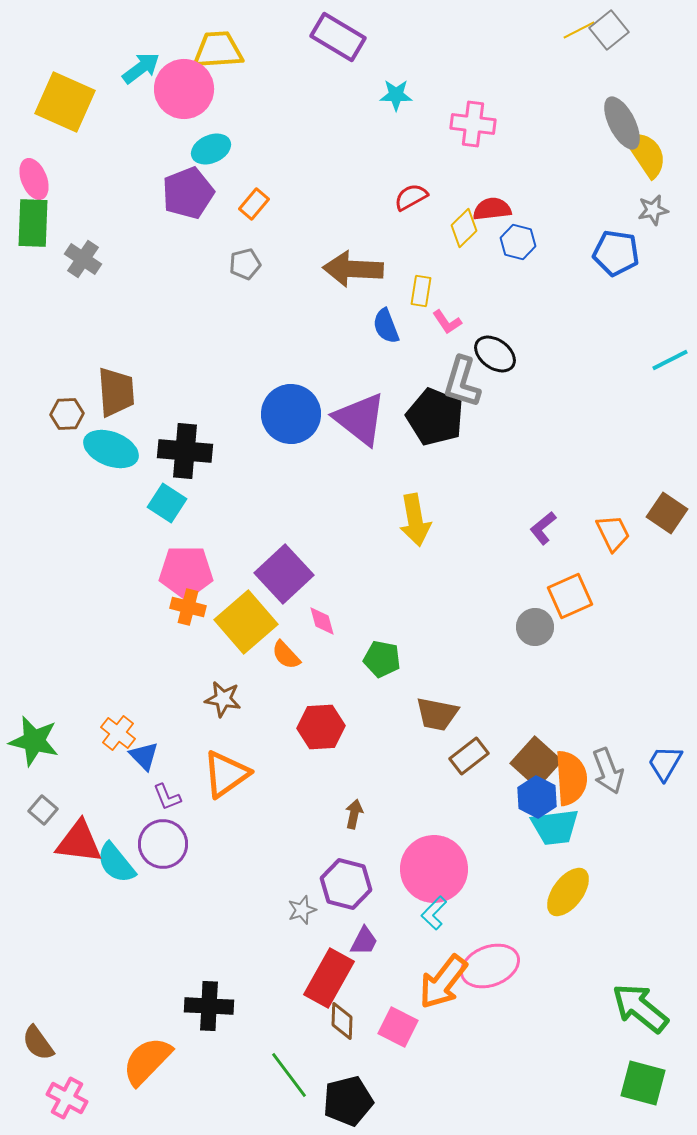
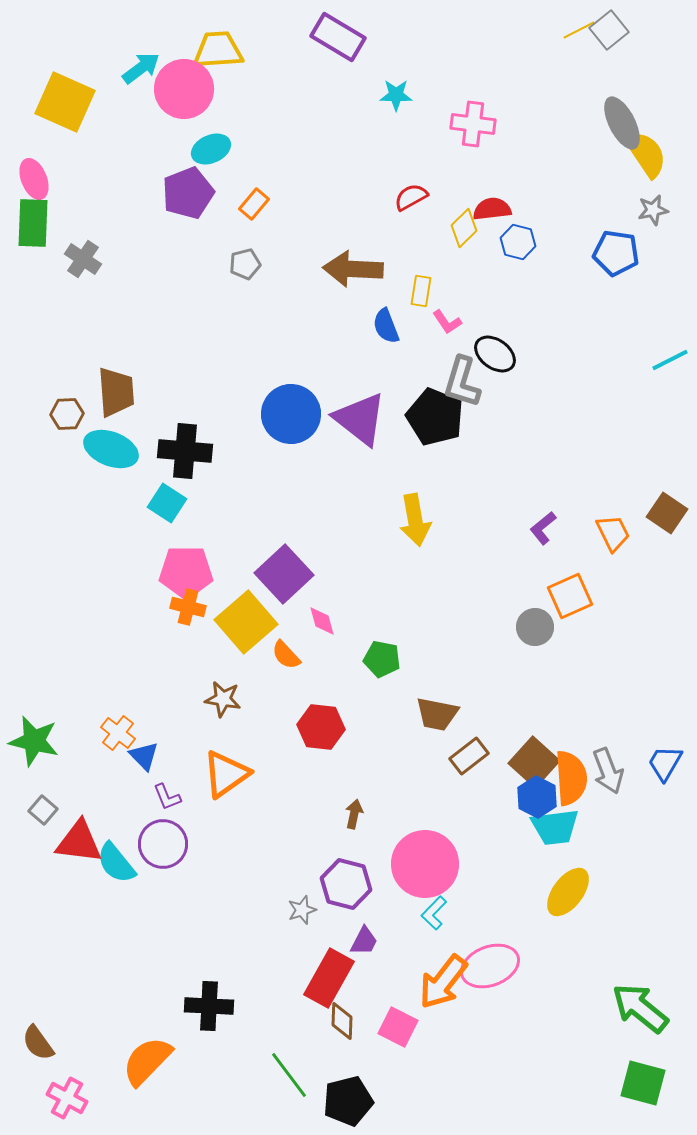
red hexagon at (321, 727): rotated 9 degrees clockwise
brown square at (536, 762): moved 2 px left
pink circle at (434, 869): moved 9 px left, 5 px up
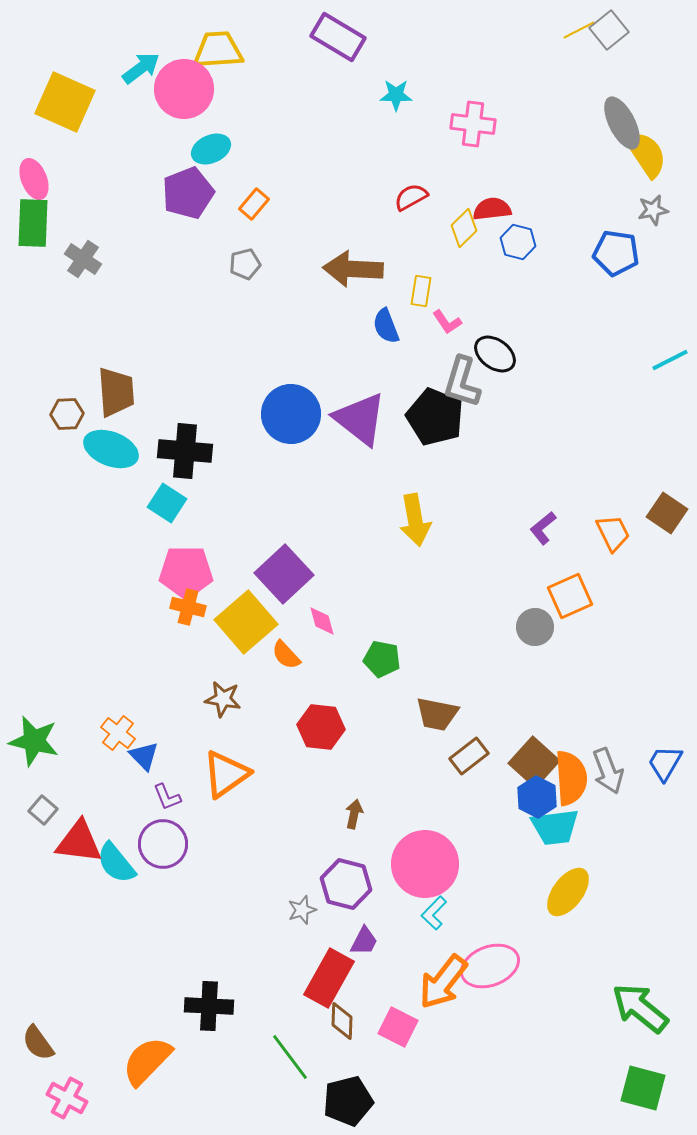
green line at (289, 1075): moved 1 px right, 18 px up
green square at (643, 1083): moved 5 px down
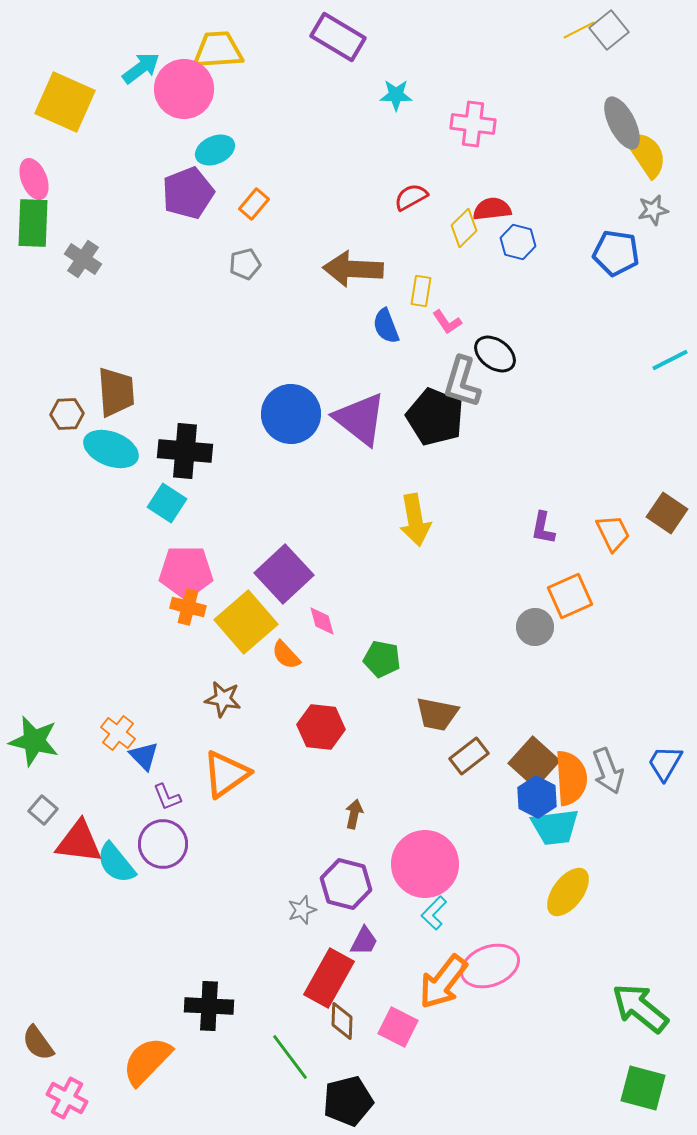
cyan ellipse at (211, 149): moved 4 px right, 1 px down
purple L-shape at (543, 528): rotated 40 degrees counterclockwise
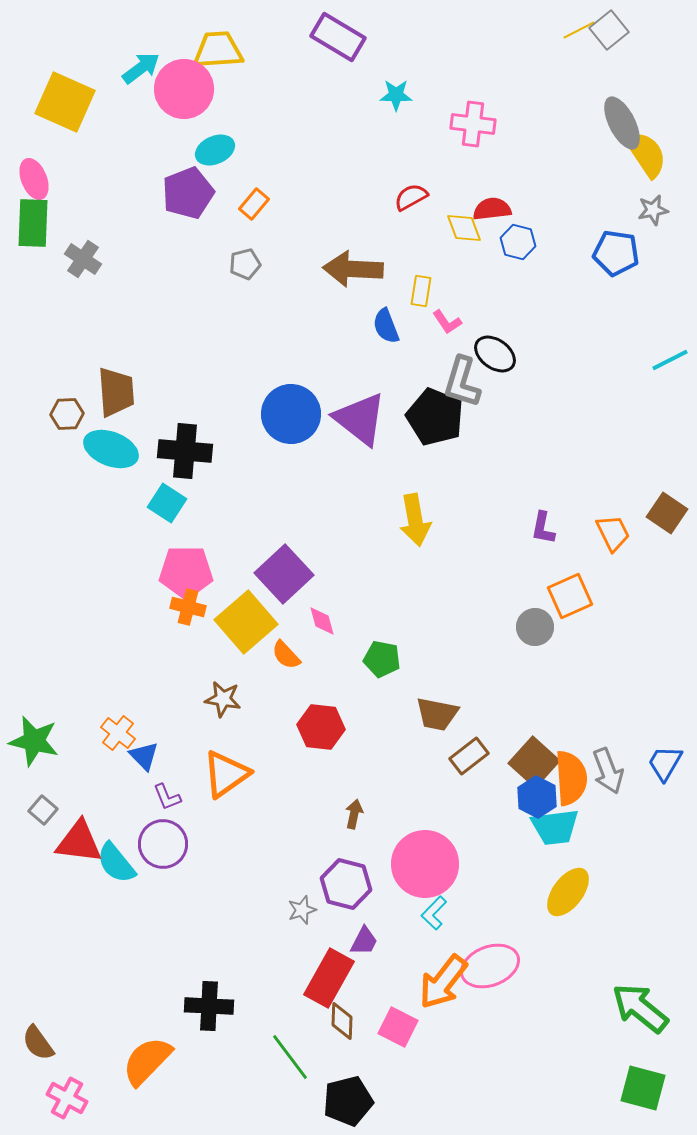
yellow diamond at (464, 228): rotated 66 degrees counterclockwise
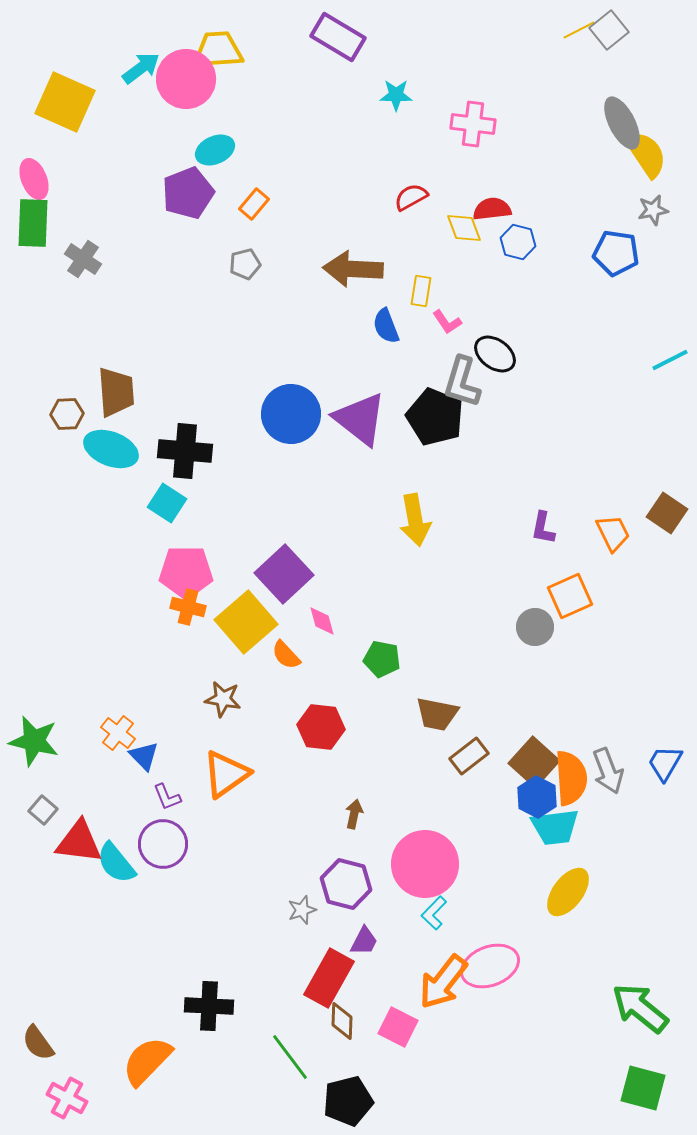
pink circle at (184, 89): moved 2 px right, 10 px up
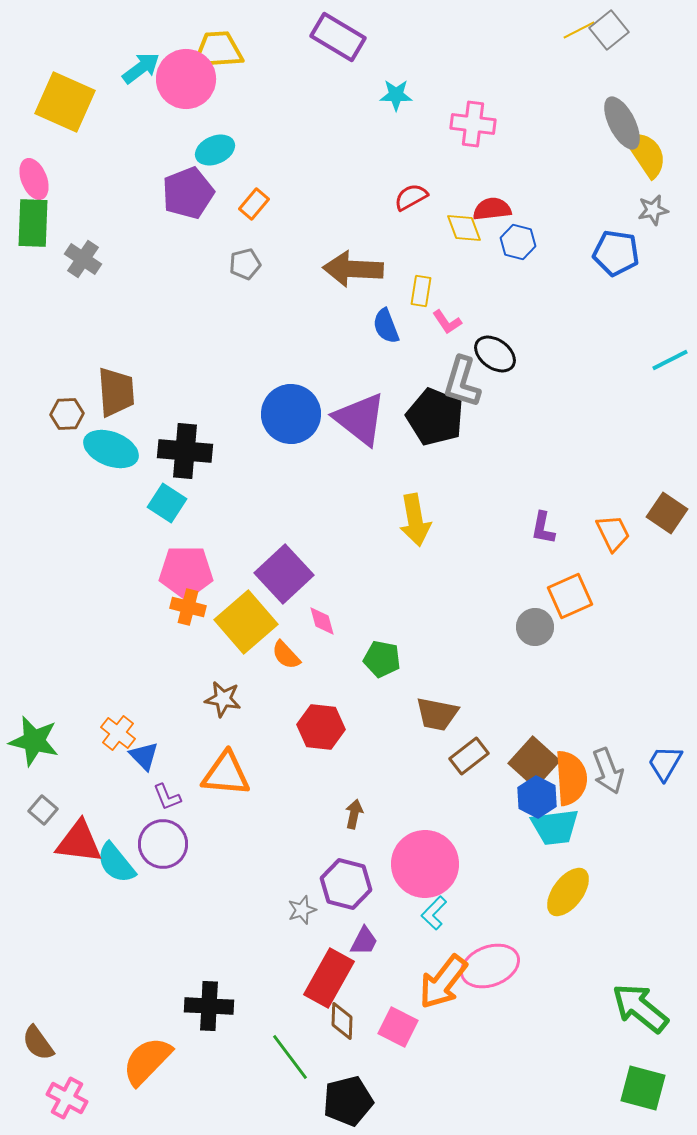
orange triangle at (226, 774): rotated 40 degrees clockwise
